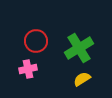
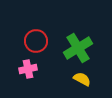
green cross: moved 1 px left
yellow semicircle: rotated 60 degrees clockwise
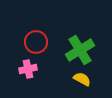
red circle: moved 1 px down
green cross: moved 2 px right, 2 px down
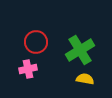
yellow semicircle: moved 3 px right; rotated 18 degrees counterclockwise
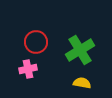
yellow semicircle: moved 3 px left, 4 px down
